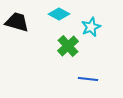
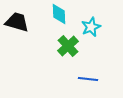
cyan diamond: rotated 60 degrees clockwise
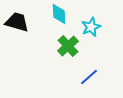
blue line: moved 1 px right, 2 px up; rotated 48 degrees counterclockwise
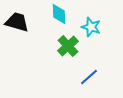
cyan star: rotated 30 degrees counterclockwise
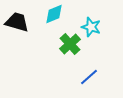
cyan diamond: moved 5 px left; rotated 70 degrees clockwise
green cross: moved 2 px right, 2 px up
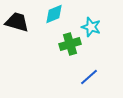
green cross: rotated 25 degrees clockwise
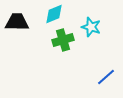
black trapezoid: rotated 15 degrees counterclockwise
green cross: moved 7 px left, 4 px up
blue line: moved 17 px right
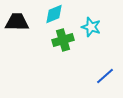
blue line: moved 1 px left, 1 px up
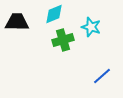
blue line: moved 3 px left
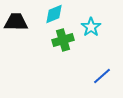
black trapezoid: moved 1 px left
cyan star: rotated 18 degrees clockwise
